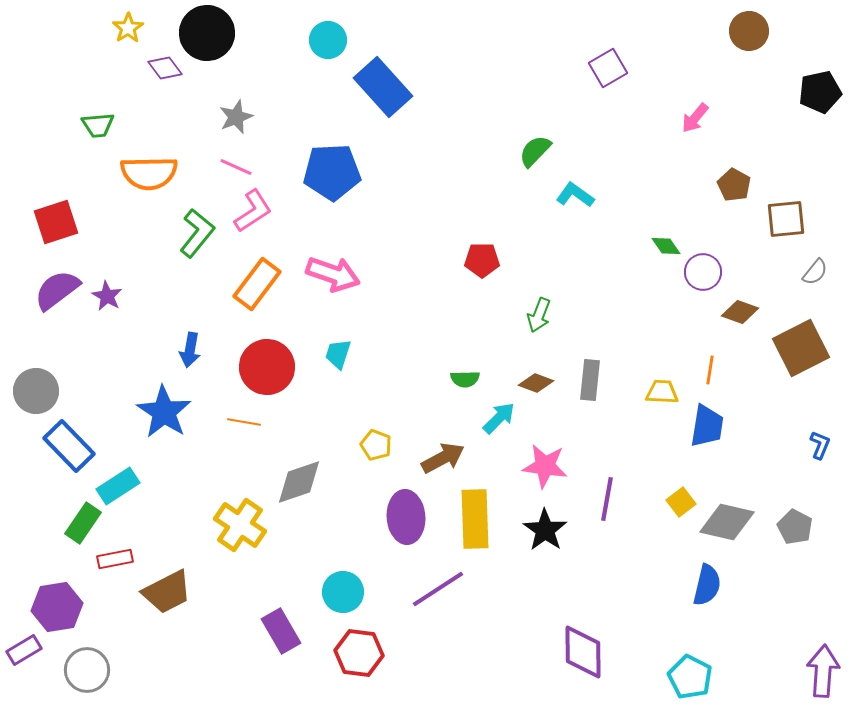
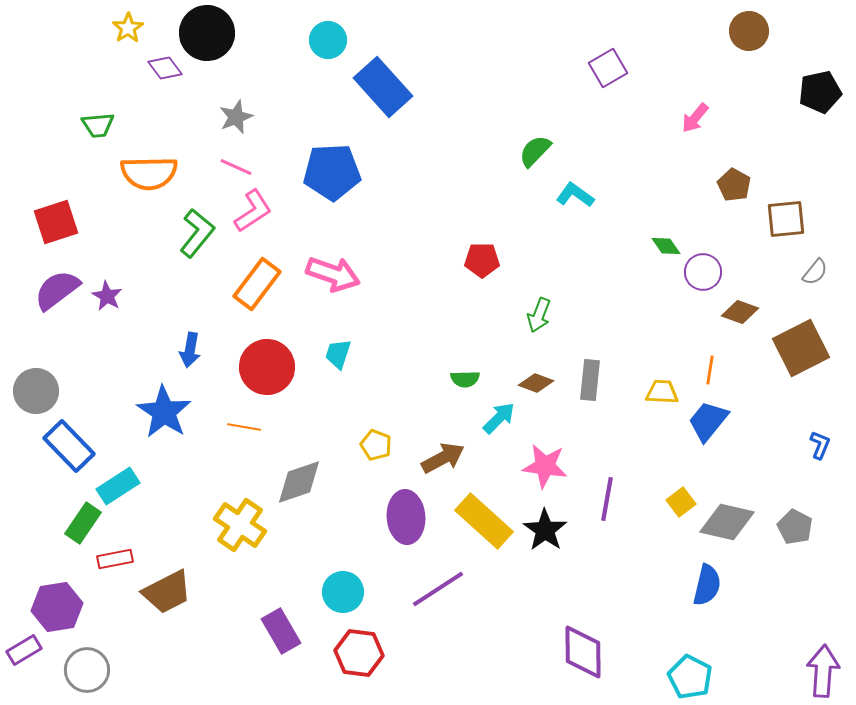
orange line at (244, 422): moved 5 px down
blue trapezoid at (707, 426): moved 1 px right, 5 px up; rotated 150 degrees counterclockwise
yellow rectangle at (475, 519): moved 9 px right, 2 px down; rotated 46 degrees counterclockwise
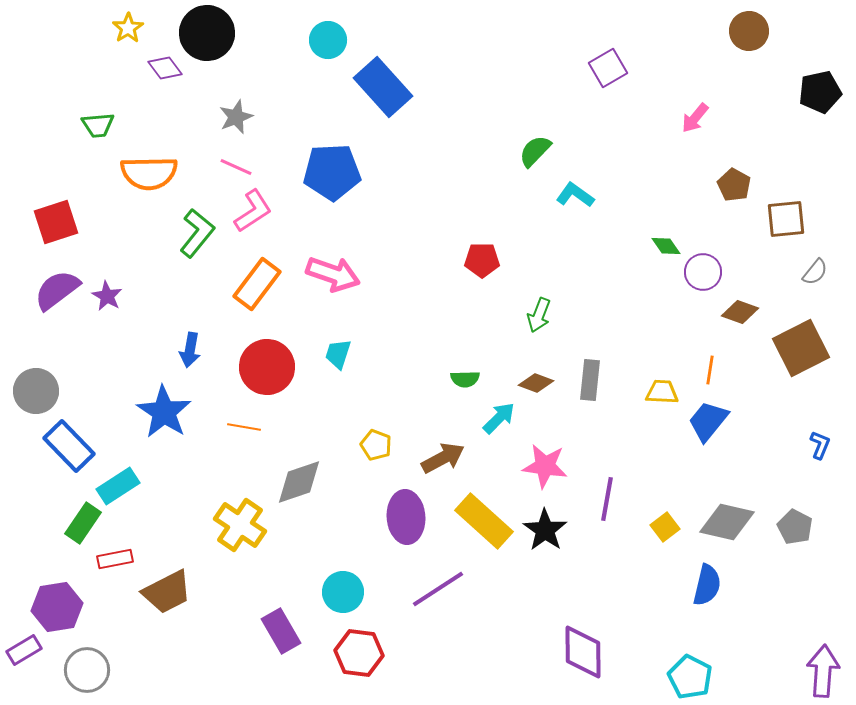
yellow square at (681, 502): moved 16 px left, 25 px down
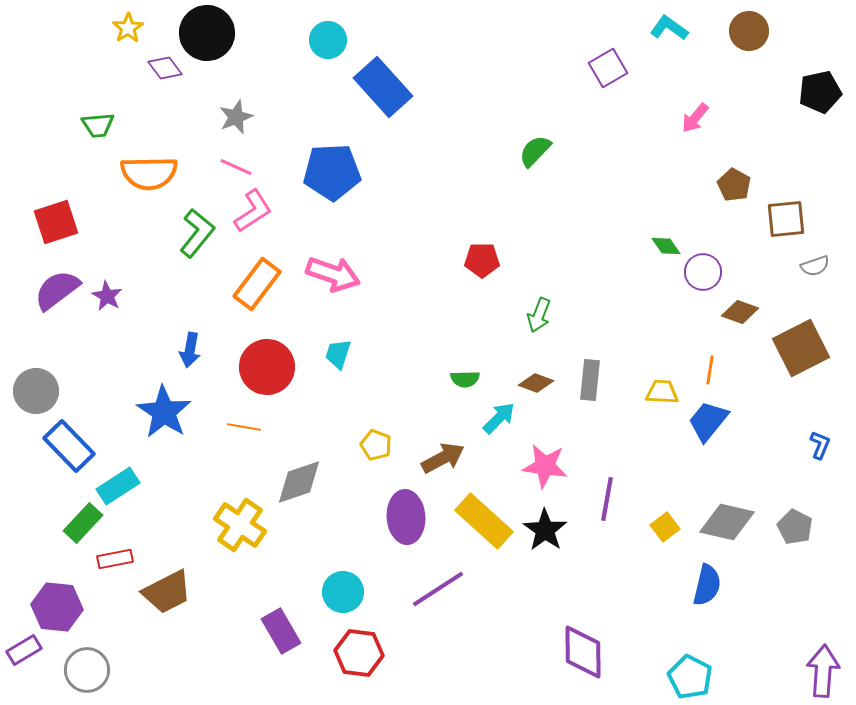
cyan L-shape at (575, 195): moved 94 px right, 167 px up
gray semicircle at (815, 272): moved 6 px up; rotated 32 degrees clockwise
green rectangle at (83, 523): rotated 9 degrees clockwise
purple hexagon at (57, 607): rotated 15 degrees clockwise
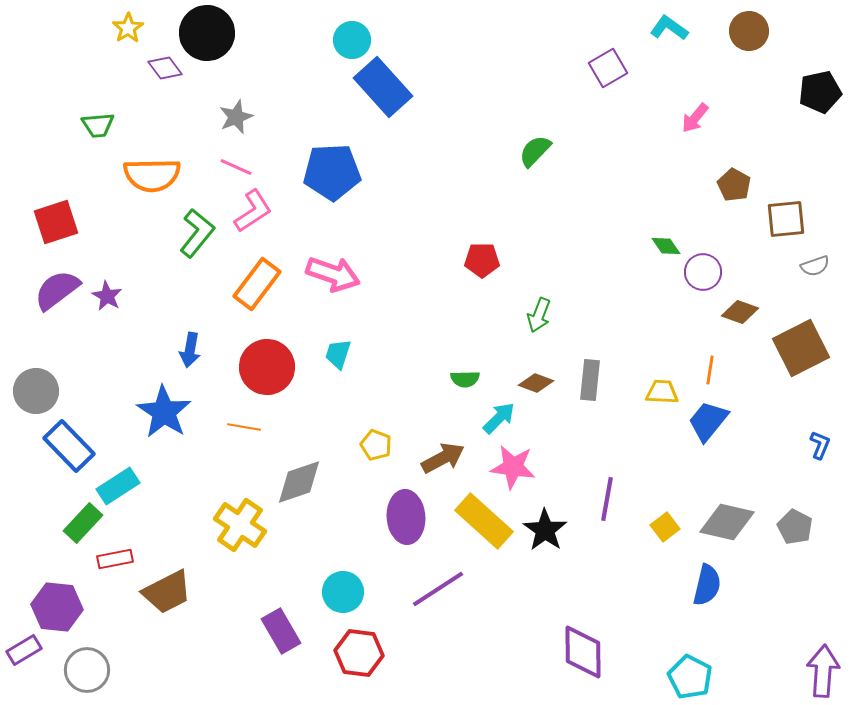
cyan circle at (328, 40): moved 24 px right
orange semicircle at (149, 173): moved 3 px right, 2 px down
pink star at (545, 466): moved 32 px left, 1 px down
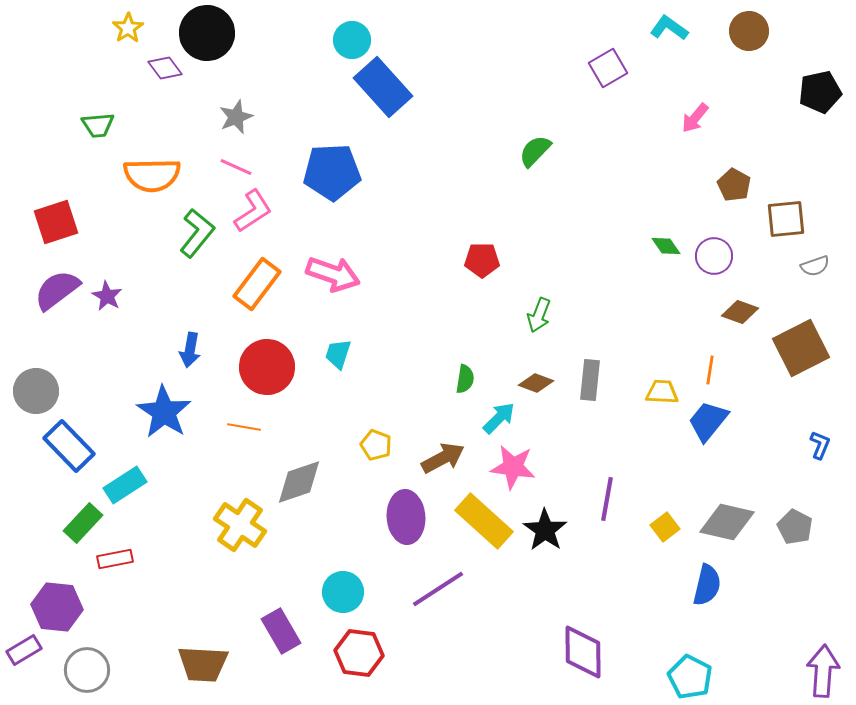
purple circle at (703, 272): moved 11 px right, 16 px up
green semicircle at (465, 379): rotated 80 degrees counterclockwise
cyan rectangle at (118, 486): moved 7 px right, 1 px up
brown trapezoid at (167, 592): moved 36 px right, 72 px down; rotated 30 degrees clockwise
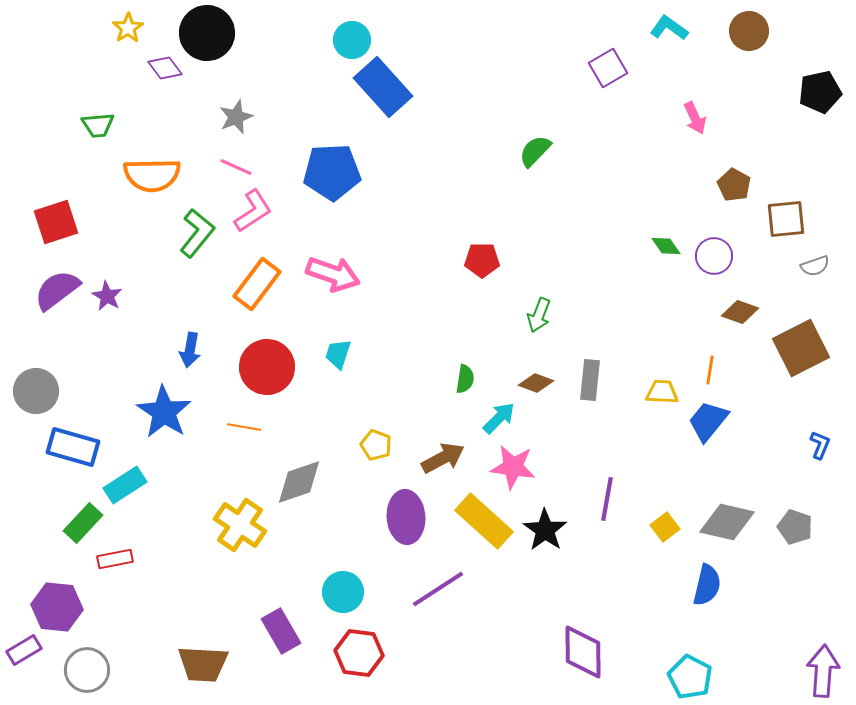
pink arrow at (695, 118): rotated 64 degrees counterclockwise
blue rectangle at (69, 446): moved 4 px right, 1 px down; rotated 30 degrees counterclockwise
gray pentagon at (795, 527): rotated 8 degrees counterclockwise
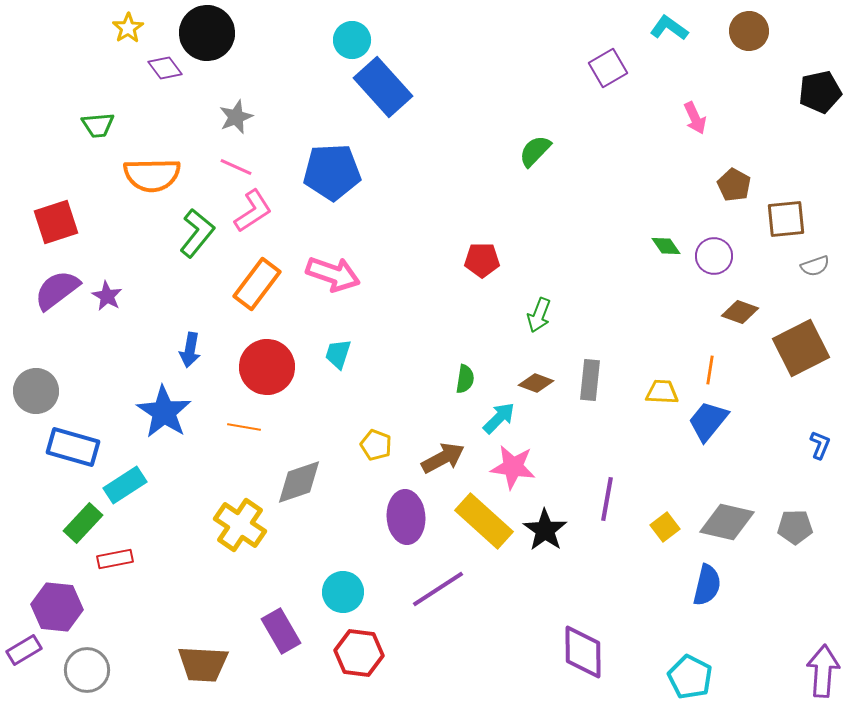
gray pentagon at (795, 527): rotated 20 degrees counterclockwise
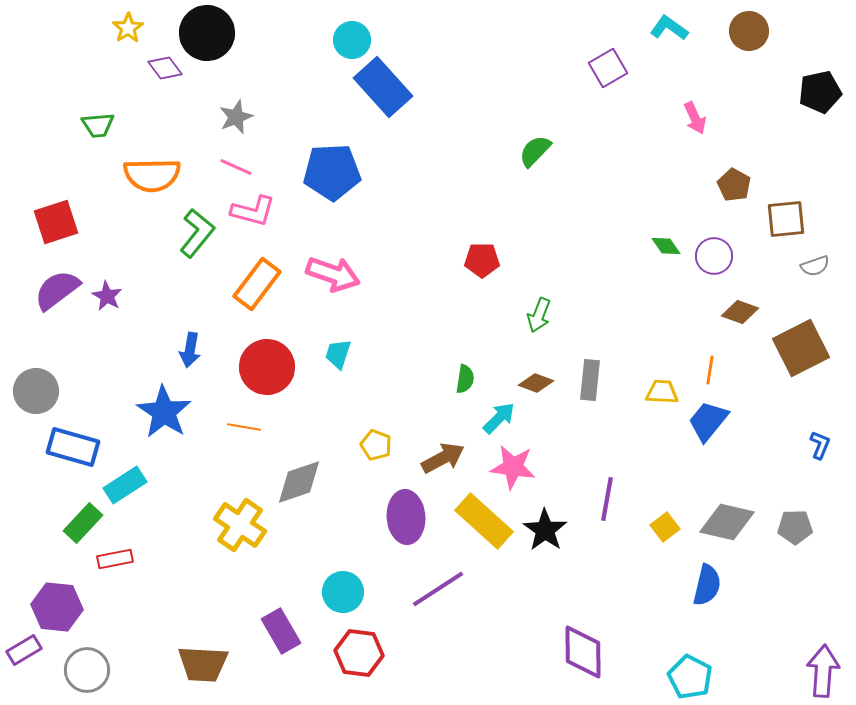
pink L-shape at (253, 211): rotated 48 degrees clockwise
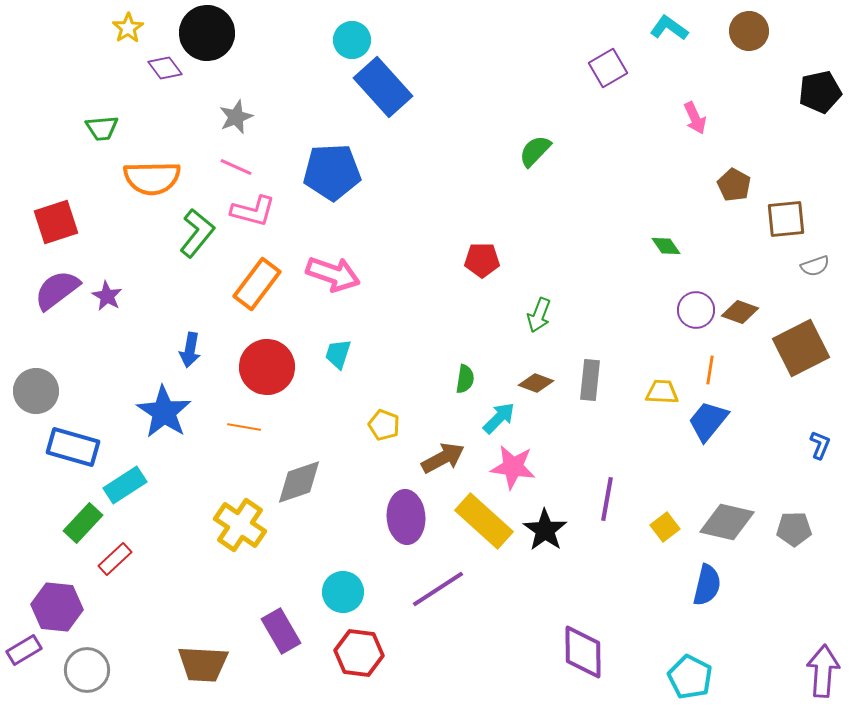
green trapezoid at (98, 125): moved 4 px right, 3 px down
orange semicircle at (152, 175): moved 3 px down
purple circle at (714, 256): moved 18 px left, 54 px down
yellow pentagon at (376, 445): moved 8 px right, 20 px up
gray pentagon at (795, 527): moved 1 px left, 2 px down
red rectangle at (115, 559): rotated 32 degrees counterclockwise
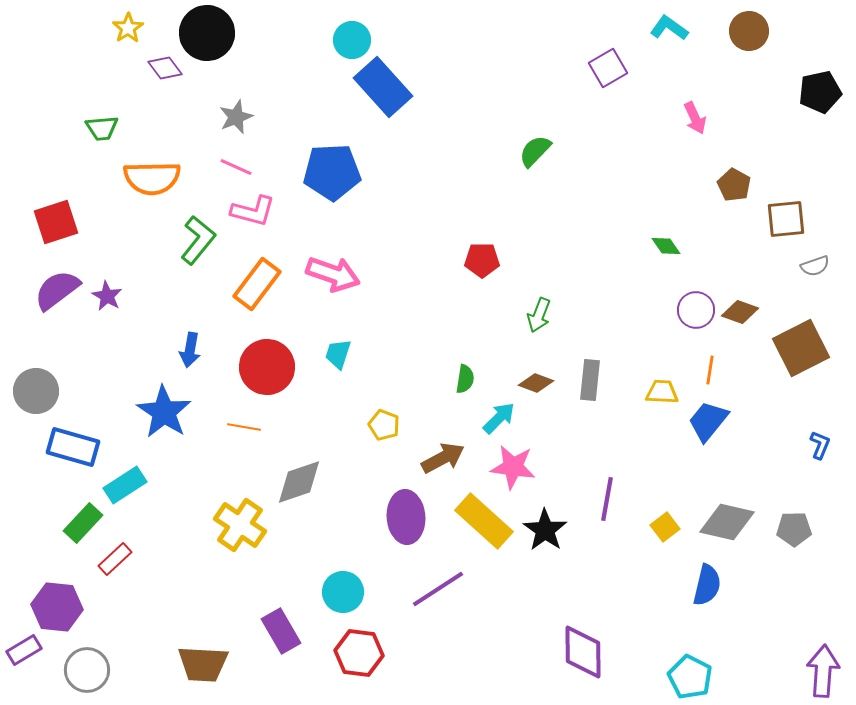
green L-shape at (197, 233): moved 1 px right, 7 px down
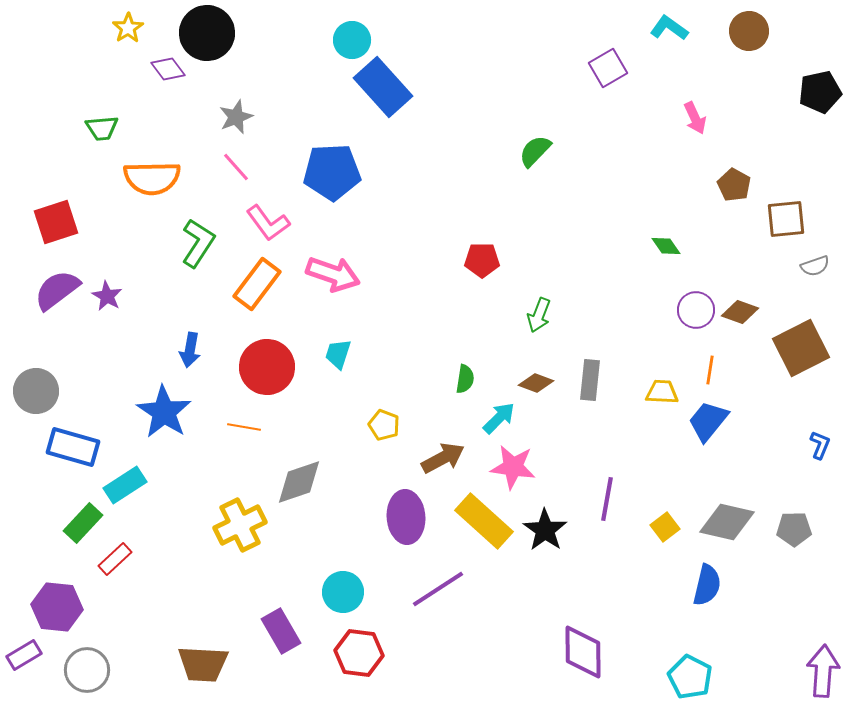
purple diamond at (165, 68): moved 3 px right, 1 px down
pink line at (236, 167): rotated 24 degrees clockwise
pink L-shape at (253, 211): moved 15 px right, 12 px down; rotated 39 degrees clockwise
green L-shape at (198, 240): moved 3 px down; rotated 6 degrees counterclockwise
yellow cross at (240, 525): rotated 30 degrees clockwise
purple rectangle at (24, 650): moved 5 px down
